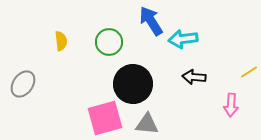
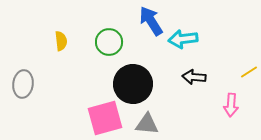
gray ellipse: rotated 28 degrees counterclockwise
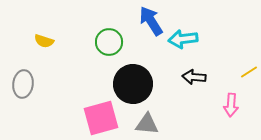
yellow semicircle: moved 17 px left; rotated 114 degrees clockwise
pink square: moved 4 px left
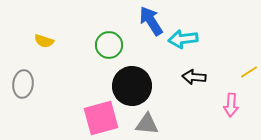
green circle: moved 3 px down
black circle: moved 1 px left, 2 px down
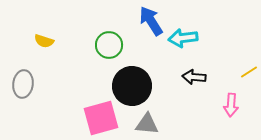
cyan arrow: moved 1 px up
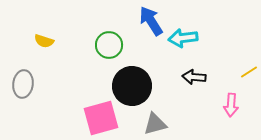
gray triangle: moved 8 px right; rotated 20 degrees counterclockwise
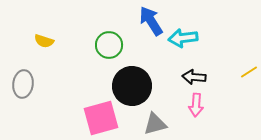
pink arrow: moved 35 px left
